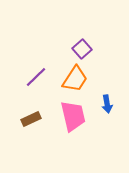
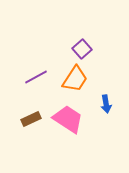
purple line: rotated 15 degrees clockwise
blue arrow: moved 1 px left
pink trapezoid: moved 5 px left, 3 px down; rotated 44 degrees counterclockwise
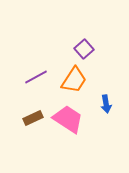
purple square: moved 2 px right
orange trapezoid: moved 1 px left, 1 px down
brown rectangle: moved 2 px right, 1 px up
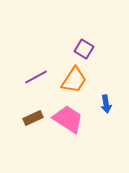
purple square: rotated 18 degrees counterclockwise
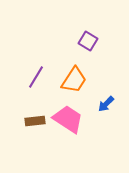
purple square: moved 4 px right, 8 px up
purple line: rotated 30 degrees counterclockwise
blue arrow: rotated 54 degrees clockwise
brown rectangle: moved 2 px right, 3 px down; rotated 18 degrees clockwise
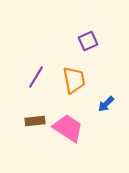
purple square: rotated 36 degrees clockwise
orange trapezoid: rotated 44 degrees counterclockwise
pink trapezoid: moved 9 px down
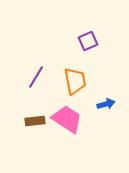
orange trapezoid: moved 1 px right, 1 px down
blue arrow: rotated 150 degrees counterclockwise
pink trapezoid: moved 1 px left, 9 px up
